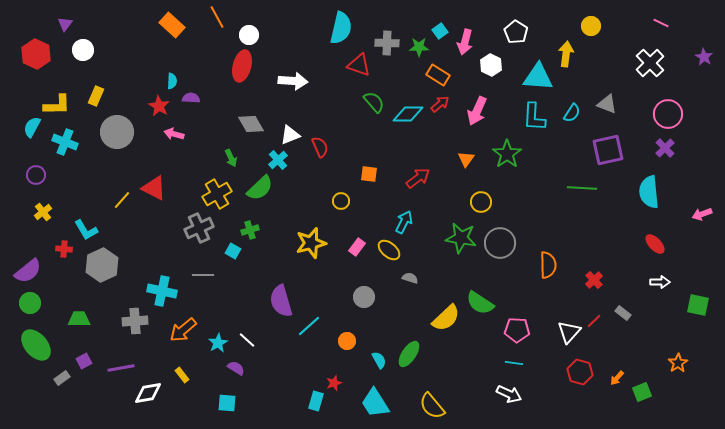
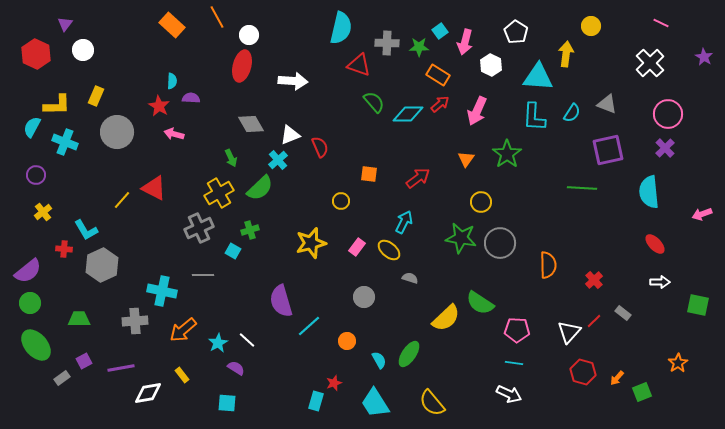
yellow cross at (217, 194): moved 2 px right, 1 px up
red hexagon at (580, 372): moved 3 px right
yellow semicircle at (432, 406): moved 3 px up
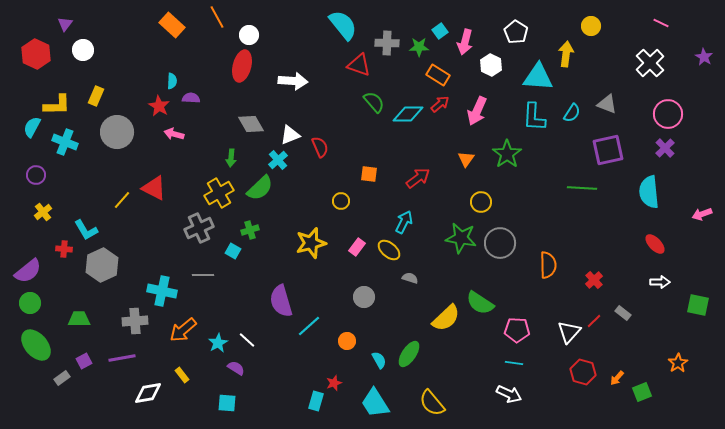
cyan semicircle at (341, 28): moved 2 px right, 3 px up; rotated 52 degrees counterclockwise
green arrow at (231, 158): rotated 30 degrees clockwise
purple line at (121, 368): moved 1 px right, 10 px up
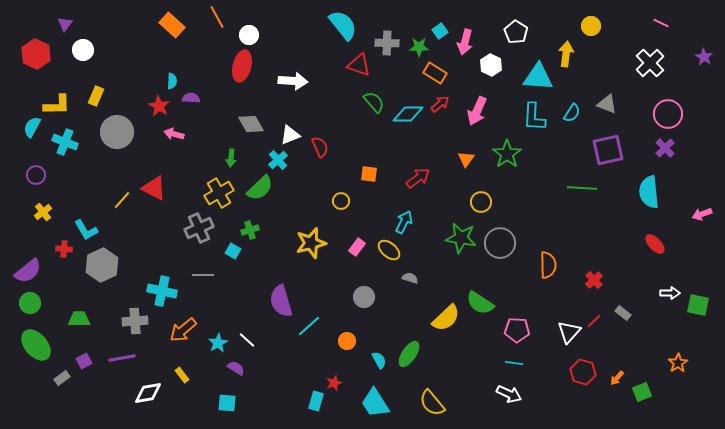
orange rectangle at (438, 75): moved 3 px left, 2 px up
white arrow at (660, 282): moved 10 px right, 11 px down
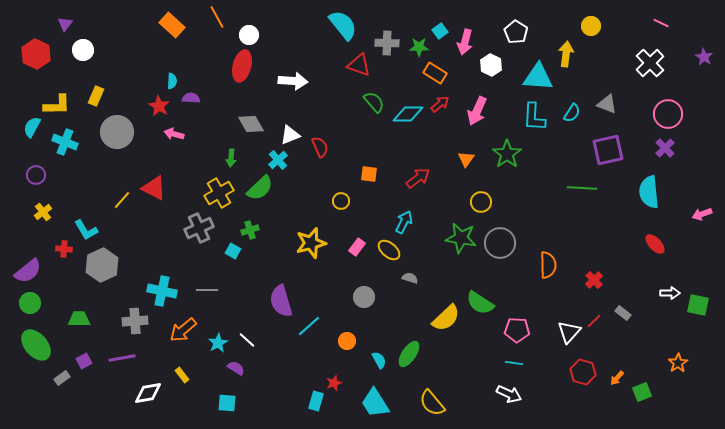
gray line at (203, 275): moved 4 px right, 15 px down
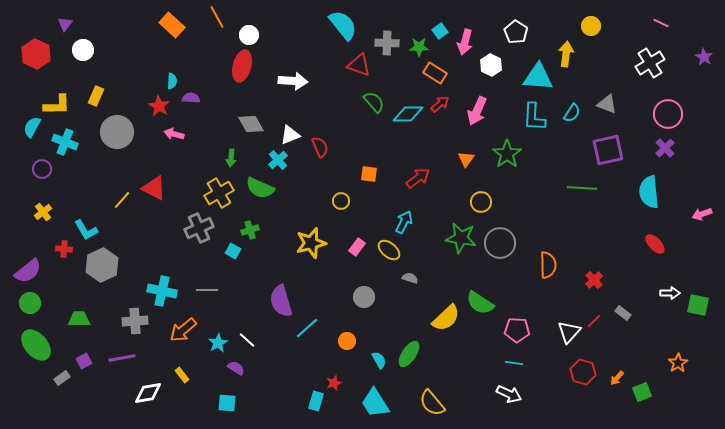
white cross at (650, 63): rotated 12 degrees clockwise
purple circle at (36, 175): moved 6 px right, 6 px up
green semicircle at (260, 188): rotated 68 degrees clockwise
cyan line at (309, 326): moved 2 px left, 2 px down
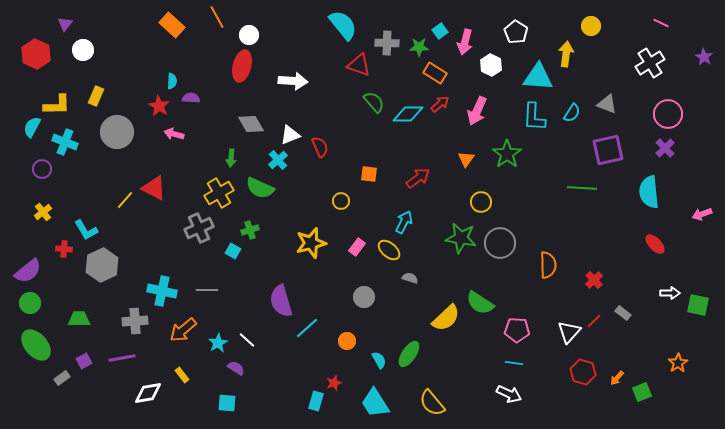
yellow line at (122, 200): moved 3 px right
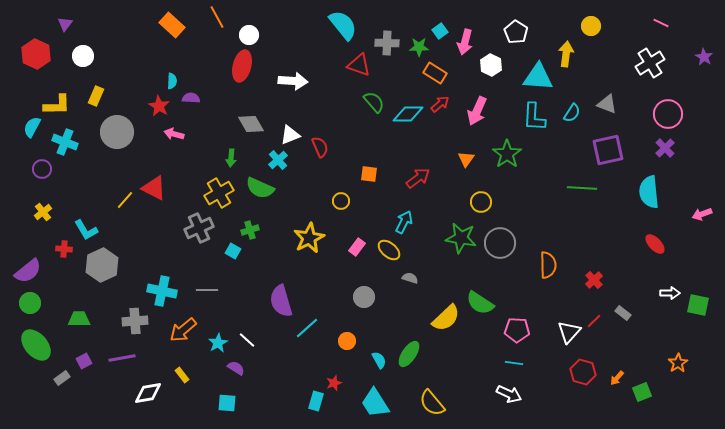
white circle at (83, 50): moved 6 px down
yellow star at (311, 243): moved 2 px left, 5 px up; rotated 12 degrees counterclockwise
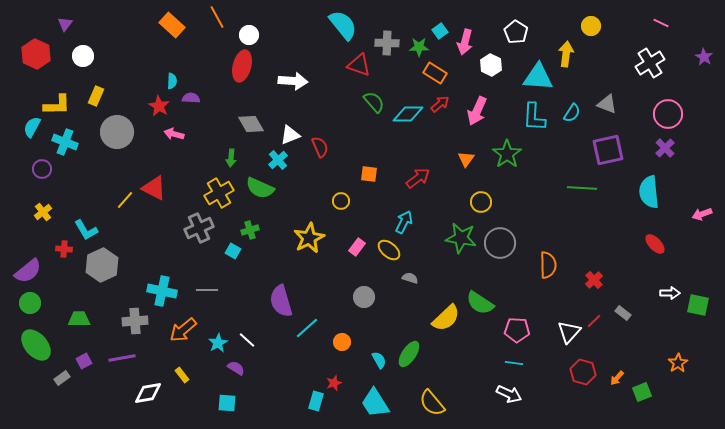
orange circle at (347, 341): moved 5 px left, 1 px down
